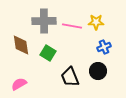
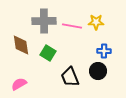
blue cross: moved 4 px down; rotated 24 degrees clockwise
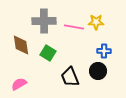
pink line: moved 2 px right, 1 px down
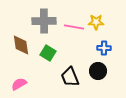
blue cross: moved 3 px up
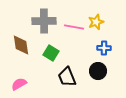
yellow star: rotated 21 degrees counterclockwise
green square: moved 3 px right
black trapezoid: moved 3 px left
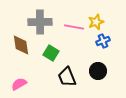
gray cross: moved 4 px left, 1 px down
blue cross: moved 1 px left, 7 px up; rotated 24 degrees counterclockwise
